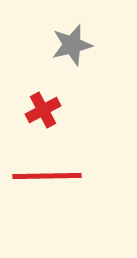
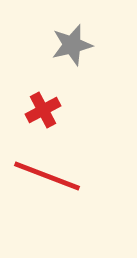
red line: rotated 22 degrees clockwise
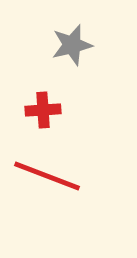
red cross: rotated 24 degrees clockwise
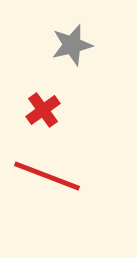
red cross: rotated 32 degrees counterclockwise
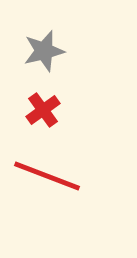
gray star: moved 28 px left, 6 px down
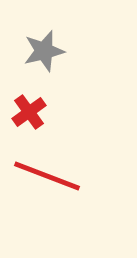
red cross: moved 14 px left, 2 px down
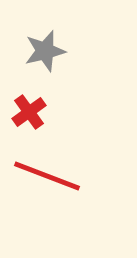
gray star: moved 1 px right
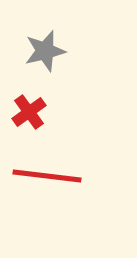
red line: rotated 14 degrees counterclockwise
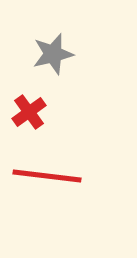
gray star: moved 8 px right, 3 px down
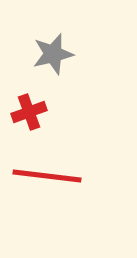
red cross: rotated 16 degrees clockwise
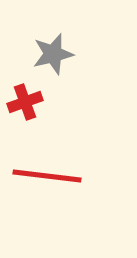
red cross: moved 4 px left, 10 px up
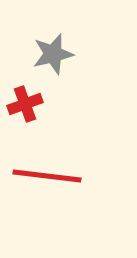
red cross: moved 2 px down
